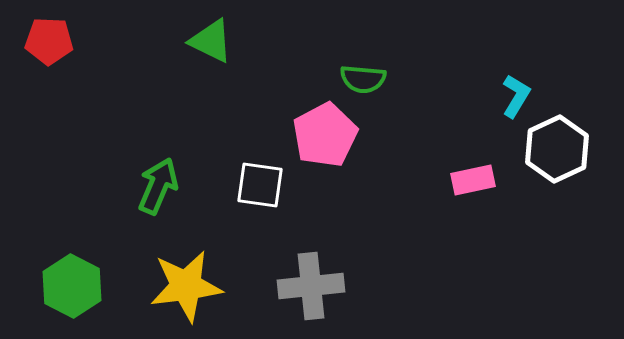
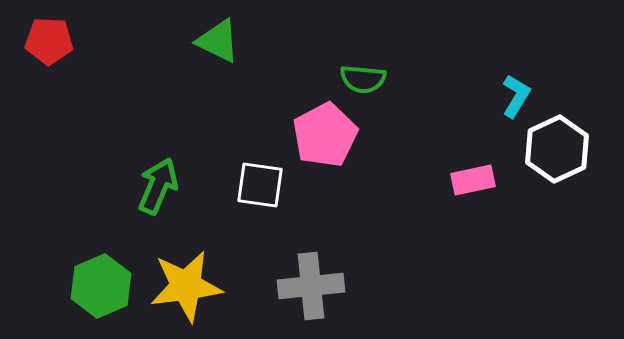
green triangle: moved 7 px right
green hexagon: moved 29 px right; rotated 10 degrees clockwise
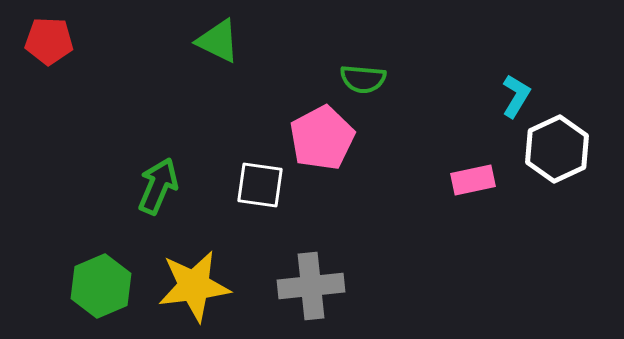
pink pentagon: moved 3 px left, 3 px down
yellow star: moved 8 px right
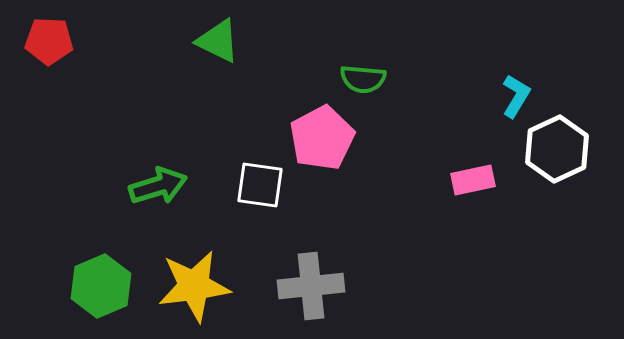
green arrow: rotated 50 degrees clockwise
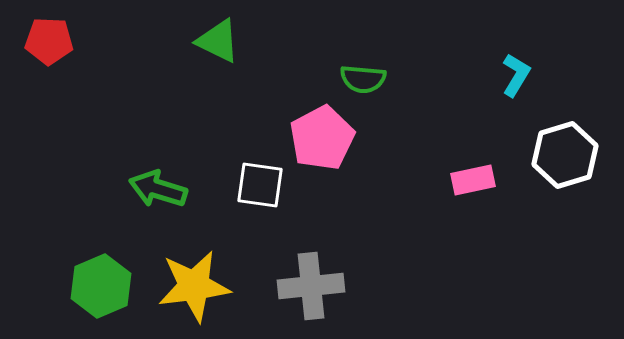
cyan L-shape: moved 21 px up
white hexagon: moved 8 px right, 6 px down; rotated 8 degrees clockwise
green arrow: moved 3 px down; rotated 146 degrees counterclockwise
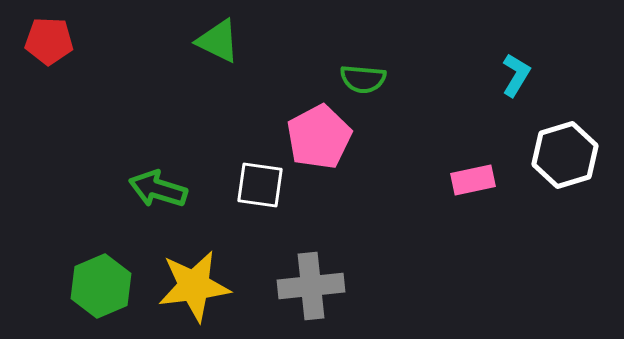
pink pentagon: moved 3 px left, 1 px up
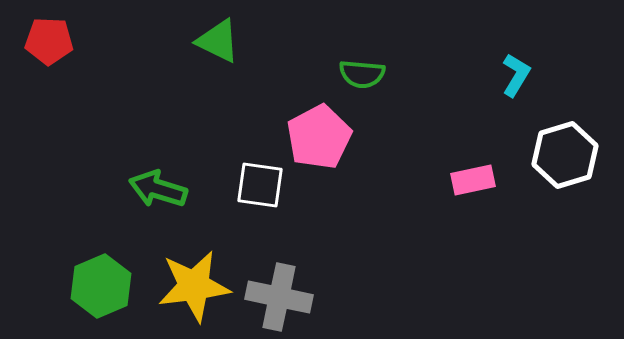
green semicircle: moved 1 px left, 5 px up
gray cross: moved 32 px left, 11 px down; rotated 18 degrees clockwise
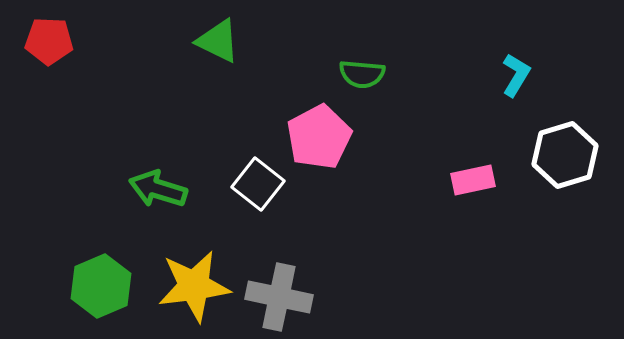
white square: moved 2 px left, 1 px up; rotated 30 degrees clockwise
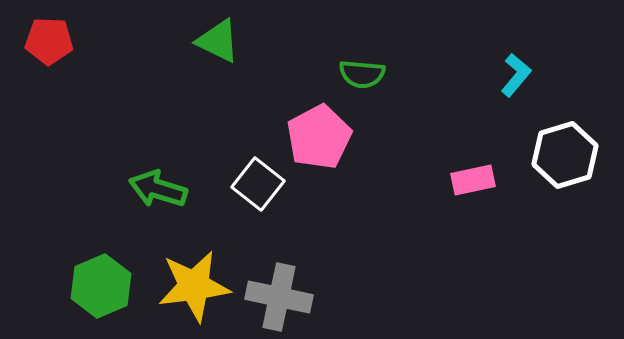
cyan L-shape: rotated 9 degrees clockwise
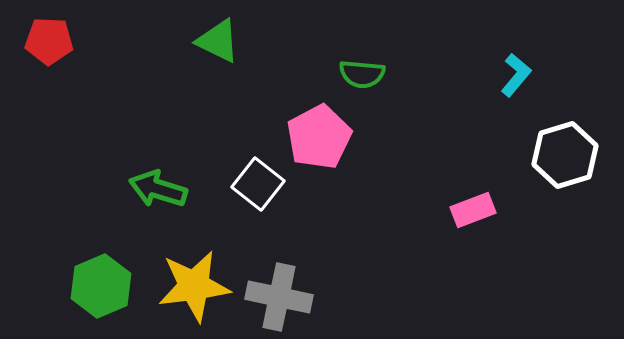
pink rectangle: moved 30 px down; rotated 9 degrees counterclockwise
